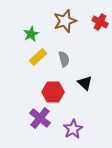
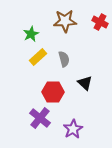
brown star: rotated 15 degrees clockwise
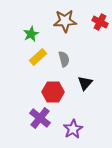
black triangle: rotated 28 degrees clockwise
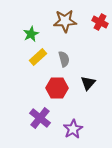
black triangle: moved 3 px right
red hexagon: moved 4 px right, 4 px up
